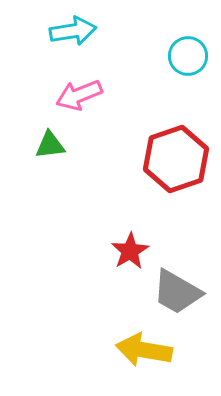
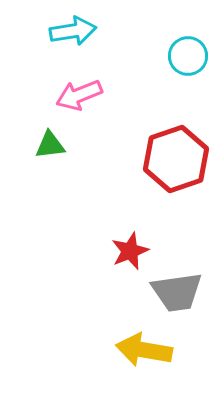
red star: rotated 9 degrees clockwise
gray trapezoid: rotated 38 degrees counterclockwise
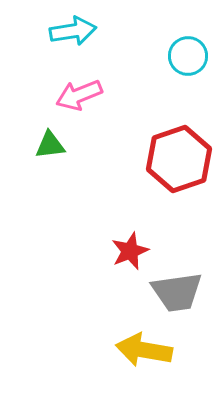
red hexagon: moved 3 px right
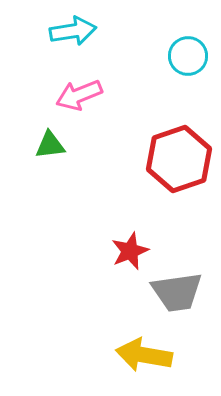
yellow arrow: moved 5 px down
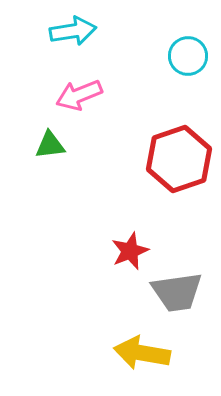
yellow arrow: moved 2 px left, 2 px up
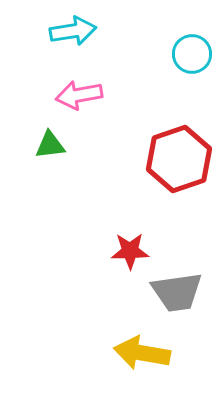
cyan circle: moved 4 px right, 2 px up
pink arrow: rotated 12 degrees clockwise
red star: rotated 21 degrees clockwise
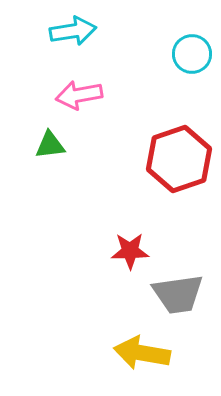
gray trapezoid: moved 1 px right, 2 px down
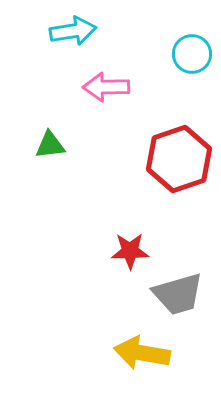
pink arrow: moved 27 px right, 8 px up; rotated 9 degrees clockwise
gray trapezoid: rotated 8 degrees counterclockwise
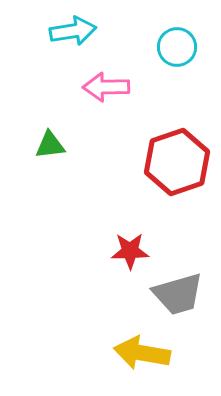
cyan circle: moved 15 px left, 7 px up
red hexagon: moved 2 px left, 3 px down
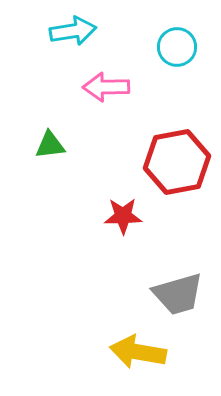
red hexagon: rotated 8 degrees clockwise
red star: moved 7 px left, 35 px up
yellow arrow: moved 4 px left, 1 px up
